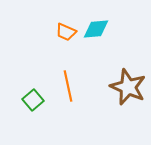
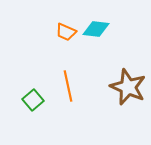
cyan diamond: rotated 12 degrees clockwise
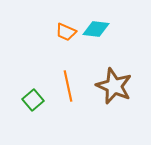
brown star: moved 14 px left, 1 px up
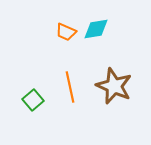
cyan diamond: rotated 16 degrees counterclockwise
orange line: moved 2 px right, 1 px down
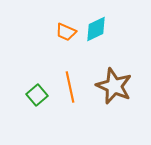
cyan diamond: rotated 16 degrees counterclockwise
green square: moved 4 px right, 5 px up
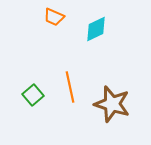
orange trapezoid: moved 12 px left, 15 px up
brown star: moved 2 px left, 18 px down; rotated 6 degrees counterclockwise
green square: moved 4 px left
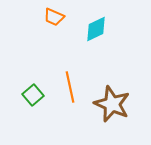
brown star: rotated 6 degrees clockwise
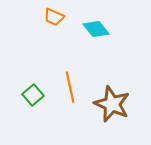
cyan diamond: rotated 76 degrees clockwise
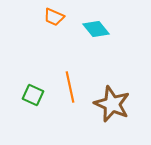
green square: rotated 25 degrees counterclockwise
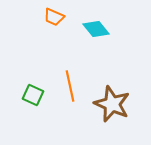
orange line: moved 1 px up
